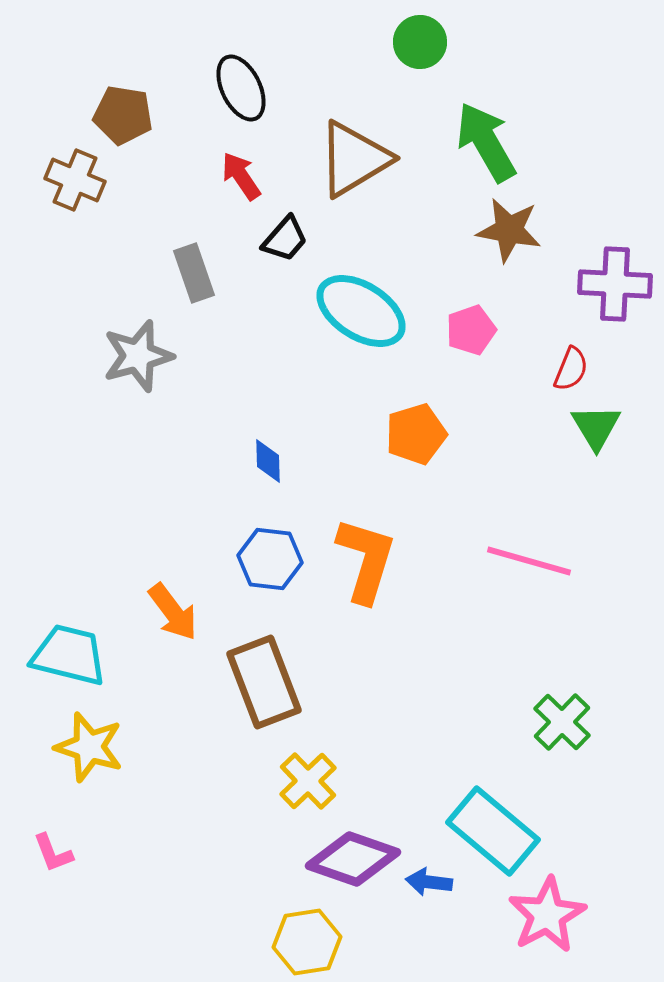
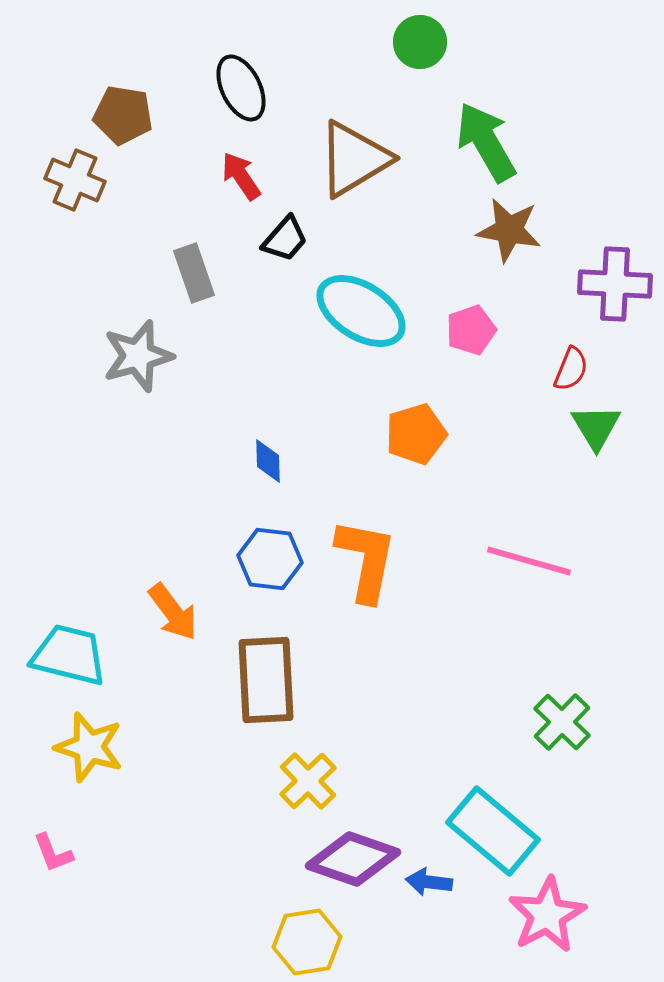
orange L-shape: rotated 6 degrees counterclockwise
brown rectangle: moved 2 px right, 2 px up; rotated 18 degrees clockwise
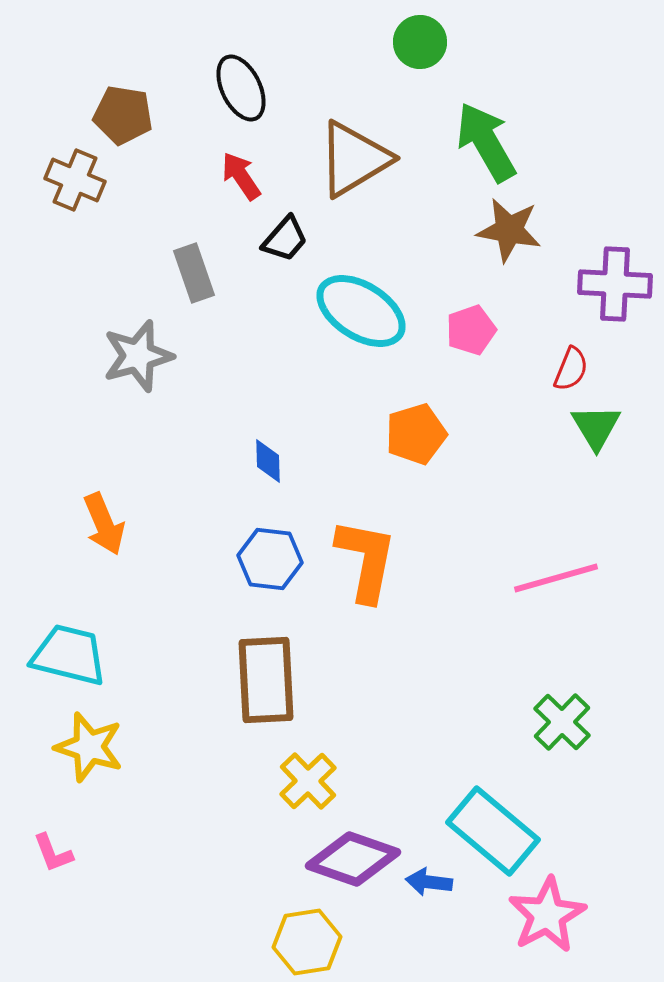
pink line: moved 27 px right, 17 px down; rotated 32 degrees counterclockwise
orange arrow: moved 69 px left, 88 px up; rotated 14 degrees clockwise
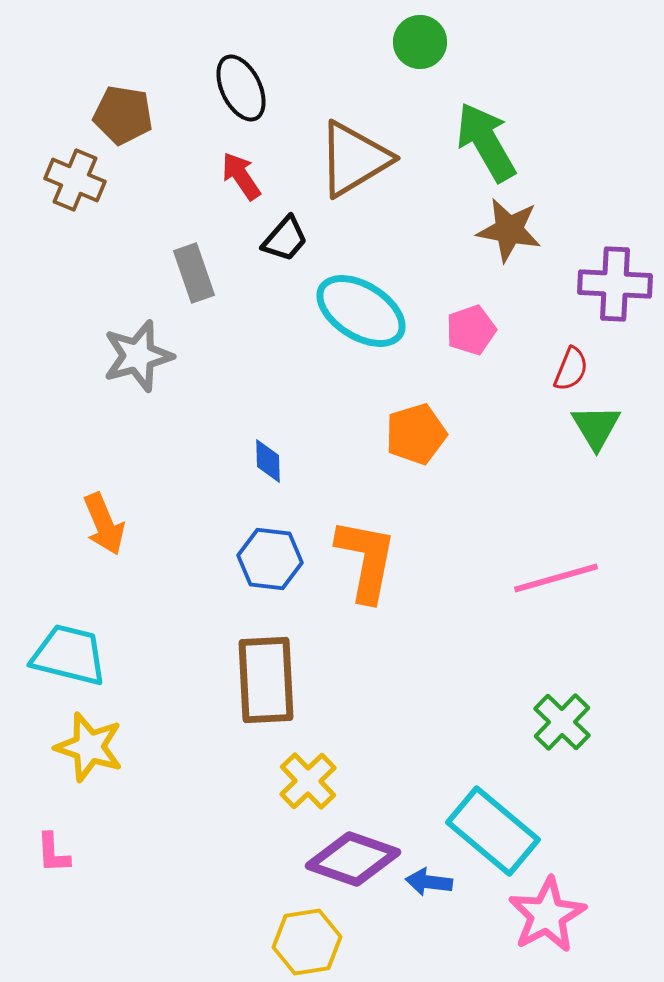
pink L-shape: rotated 18 degrees clockwise
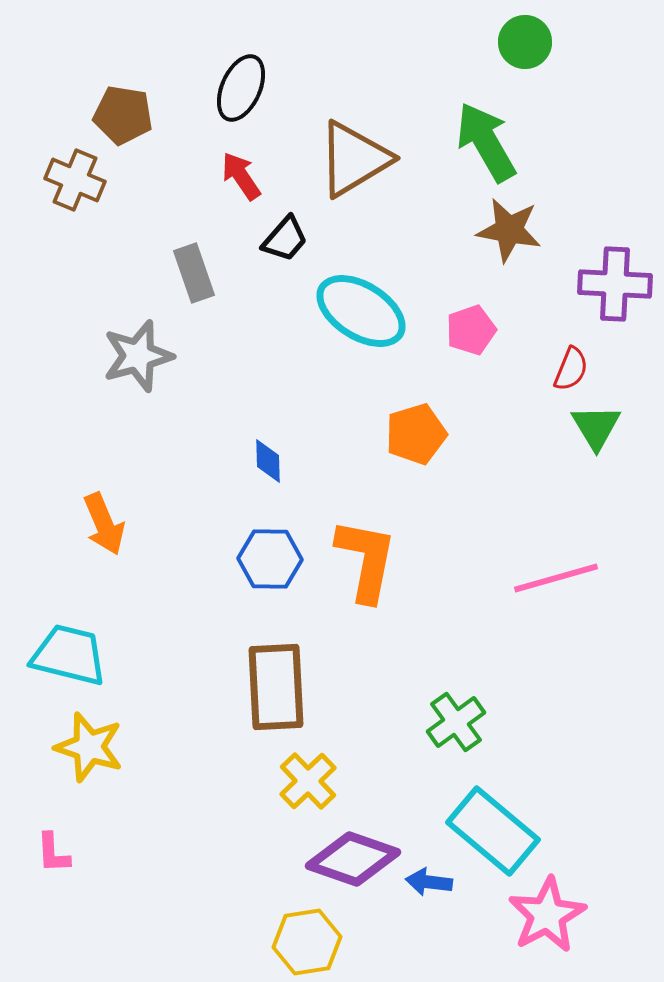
green circle: moved 105 px right
black ellipse: rotated 50 degrees clockwise
blue hexagon: rotated 6 degrees counterclockwise
brown rectangle: moved 10 px right, 7 px down
green cross: moved 106 px left; rotated 10 degrees clockwise
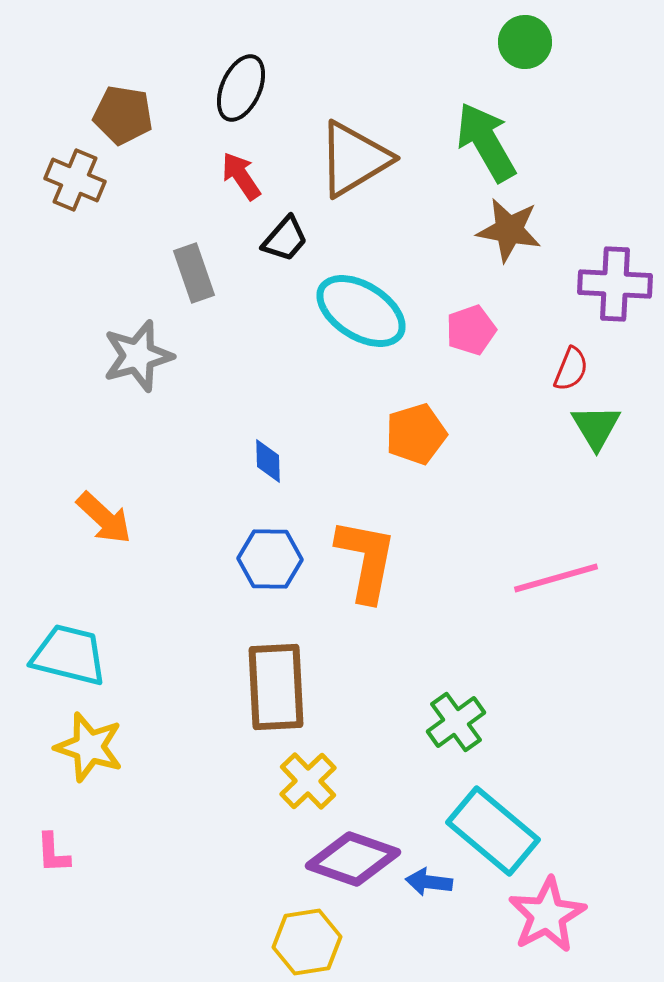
orange arrow: moved 6 px up; rotated 24 degrees counterclockwise
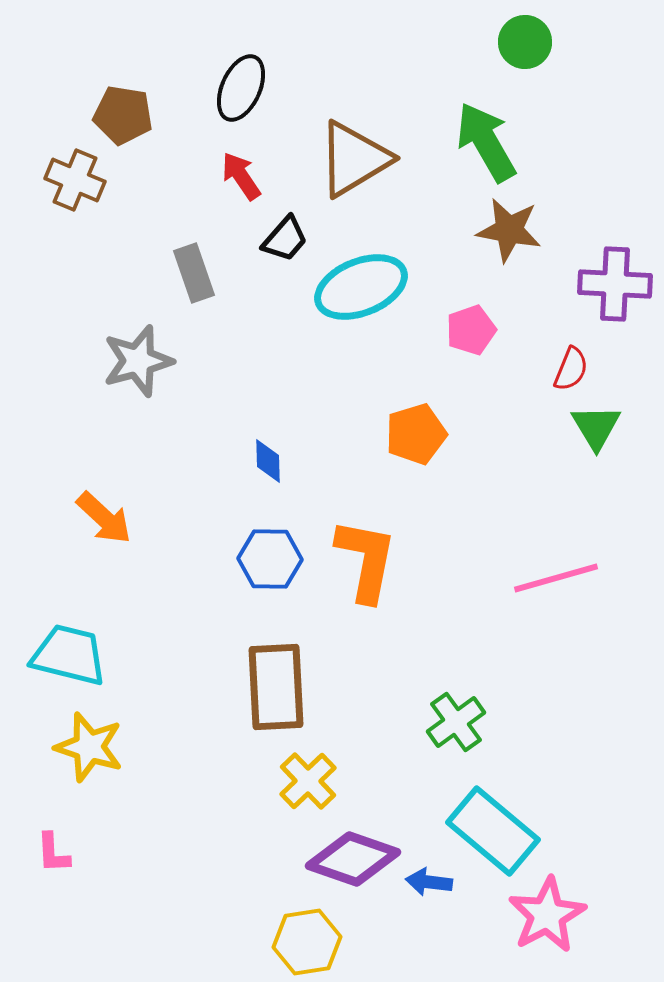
cyan ellipse: moved 24 px up; rotated 54 degrees counterclockwise
gray star: moved 5 px down
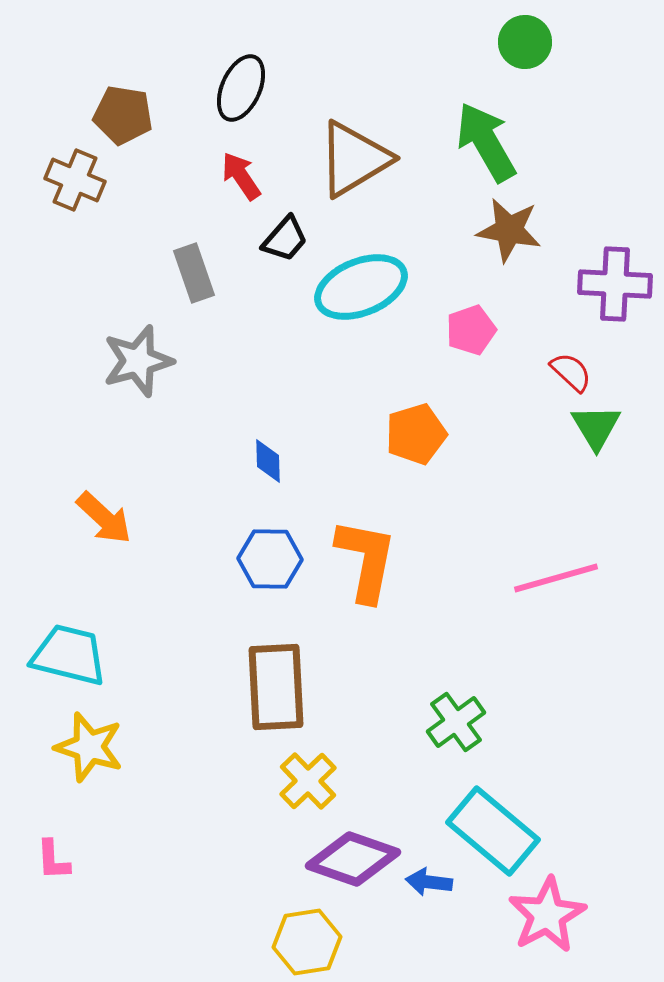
red semicircle: moved 3 px down; rotated 69 degrees counterclockwise
pink L-shape: moved 7 px down
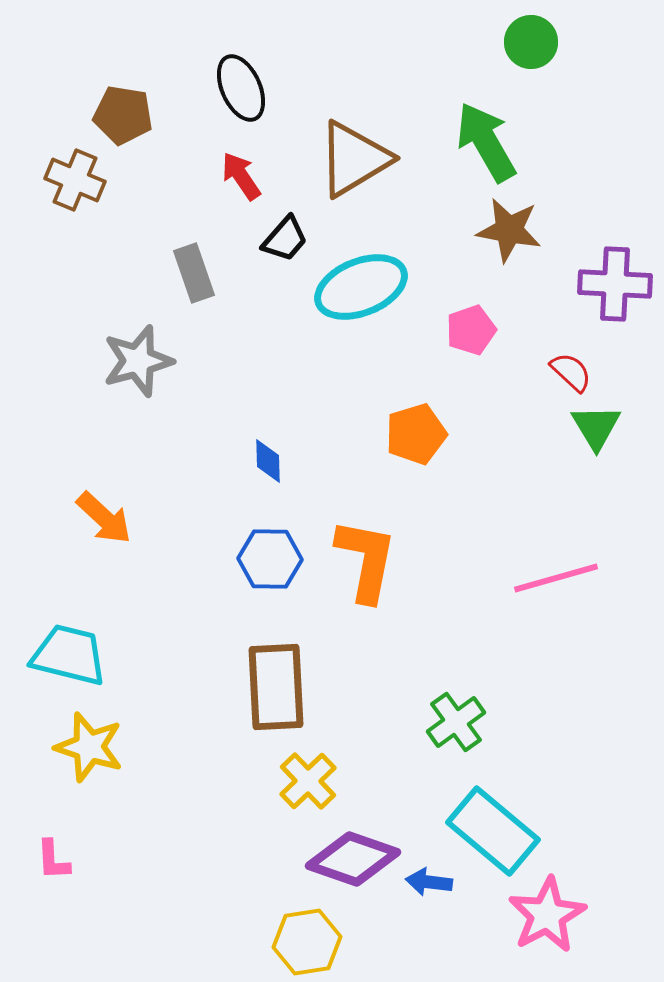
green circle: moved 6 px right
black ellipse: rotated 48 degrees counterclockwise
